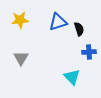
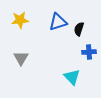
black semicircle: rotated 144 degrees counterclockwise
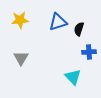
cyan triangle: moved 1 px right
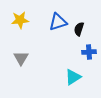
cyan triangle: rotated 42 degrees clockwise
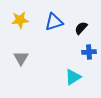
blue triangle: moved 4 px left
black semicircle: moved 2 px right, 1 px up; rotated 24 degrees clockwise
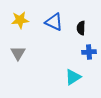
blue triangle: rotated 42 degrees clockwise
black semicircle: rotated 40 degrees counterclockwise
gray triangle: moved 3 px left, 5 px up
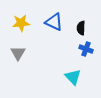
yellow star: moved 1 px right, 3 px down
blue cross: moved 3 px left, 3 px up; rotated 24 degrees clockwise
cyan triangle: rotated 42 degrees counterclockwise
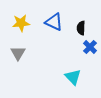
blue cross: moved 4 px right, 2 px up; rotated 24 degrees clockwise
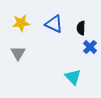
blue triangle: moved 2 px down
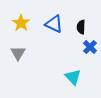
yellow star: rotated 30 degrees counterclockwise
black semicircle: moved 1 px up
